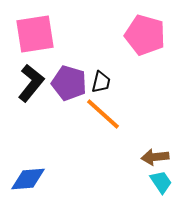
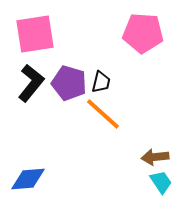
pink pentagon: moved 2 px left, 2 px up; rotated 12 degrees counterclockwise
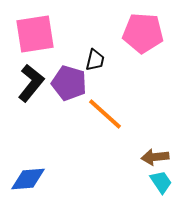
black trapezoid: moved 6 px left, 22 px up
orange line: moved 2 px right
